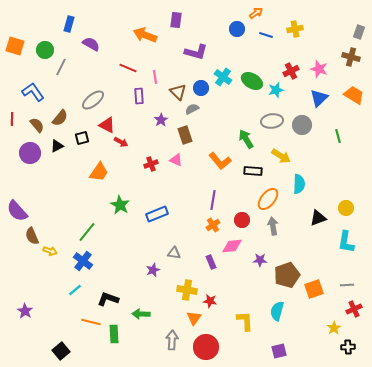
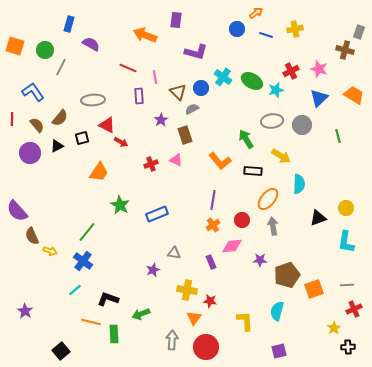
brown cross at (351, 57): moved 6 px left, 7 px up
gray ellipse at (93, 100): rotated 35 degrees clockwise
green arrow at (141, 314): rotated 24 degrees counterclockwise
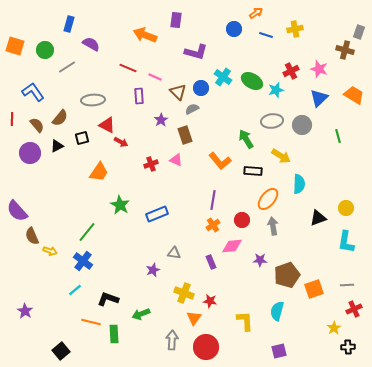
blue circle at (237, 29): moved 3 px left
gray line at (61, 67): moved 6 px right; rotated 30 degrees clockwise
pink line at (155, 77): rotated 56 degrees counterclockwise
yellow cross at (187, 290): moved 3 px left, 3 px down; rotated 12 degrees clockwise
